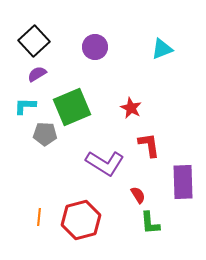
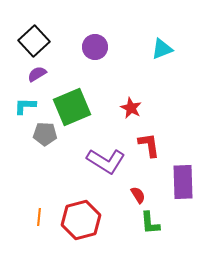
purple L-shape: moved 1 px right, 2 px up
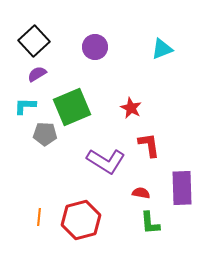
purple rectangle: moved 1 px left, 6 px down
red semicircle: moved 3 px right, 2 px up; rotated 48 degrees counterclockwise
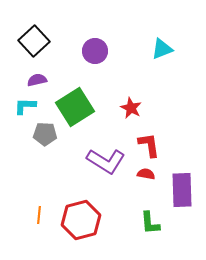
purple circle: moved 4 px down
purple semicircle: moved 6 px down; rotated 18 degrees clockwise
green square: moved 3 px right; rotated 9 degrees counterclockwise
purple rectangle: moved 2 px down
red semicircle: moved 5 px right, 19 px up
orange line: moved 2 px up
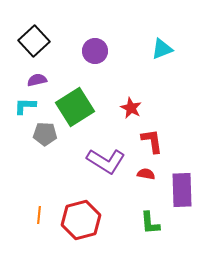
red L-shape: moved 3 px right, 4 px up
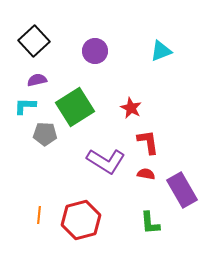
cyan triangle: moved 1 px left, 2 px down
red L-shape: moved 4 px left, 1 px down
purple rectangle: rotated 28 degrees counterclockwise
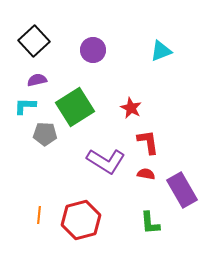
purple circle: moved 2 px left, 1 px up
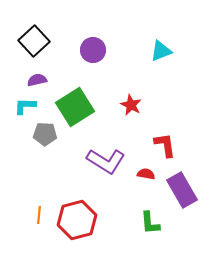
red star: moved 3 px up
red L-shape: moved 17 px right, 3 px down
red hexagon: moved 4 px left
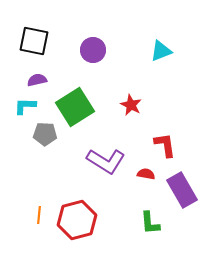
black square: rotated 36 degrees counterclockwise
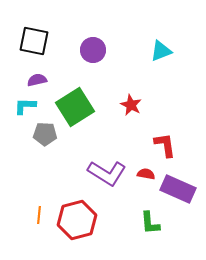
purple L-shape: moved 1 px right, 12 px down
purple rectangle: moved 4 px left, 1 px up; rotated 36 degrees counterclockwise
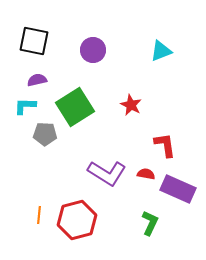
green L-shape: rotated 150 degrees counterclockwise
